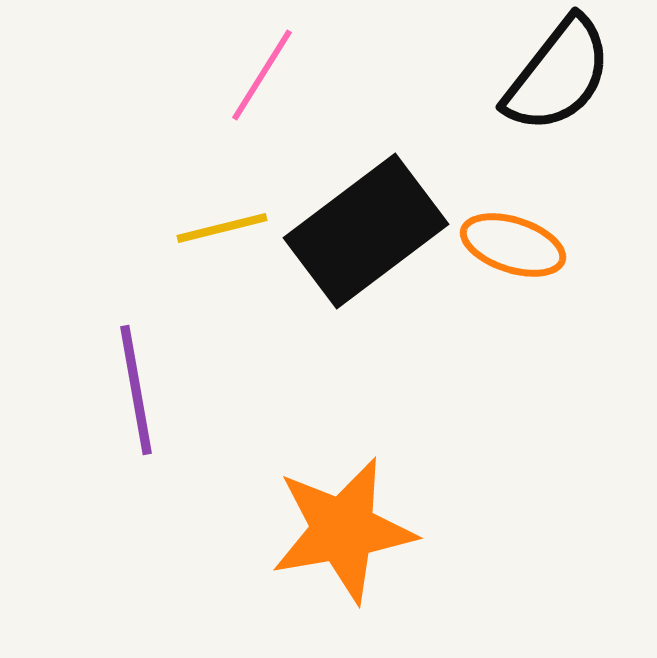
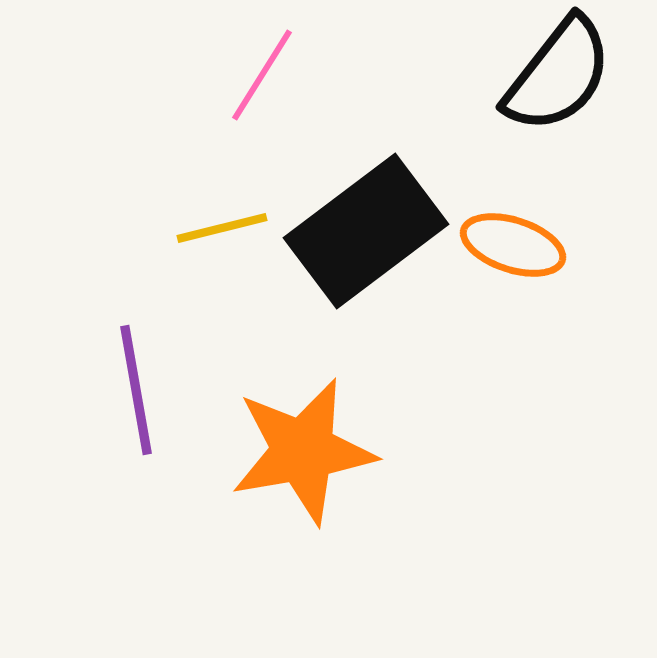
orange star: moved 40 px left, 79 px up
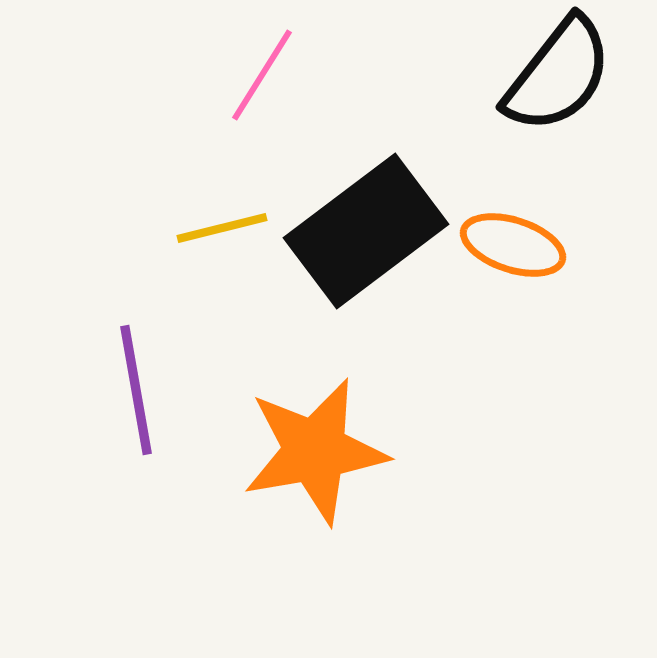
orange star: moved 12 px right
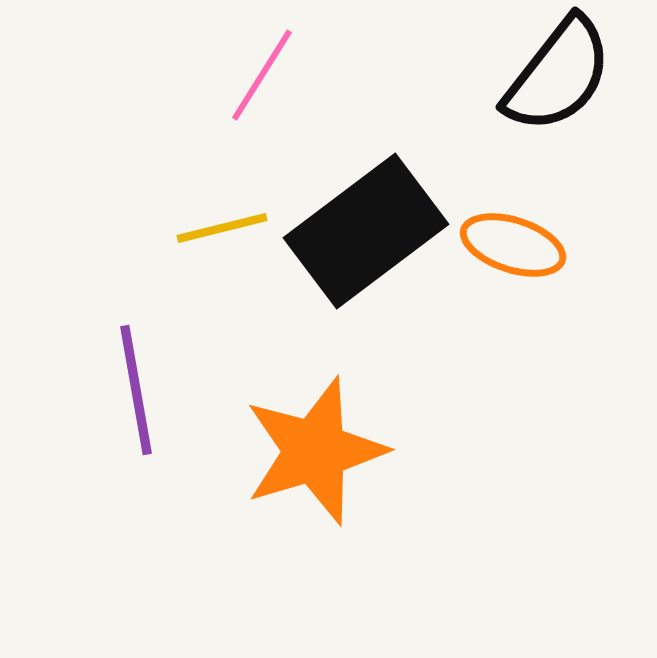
orange star: rotated 7 degrees counterclockwise
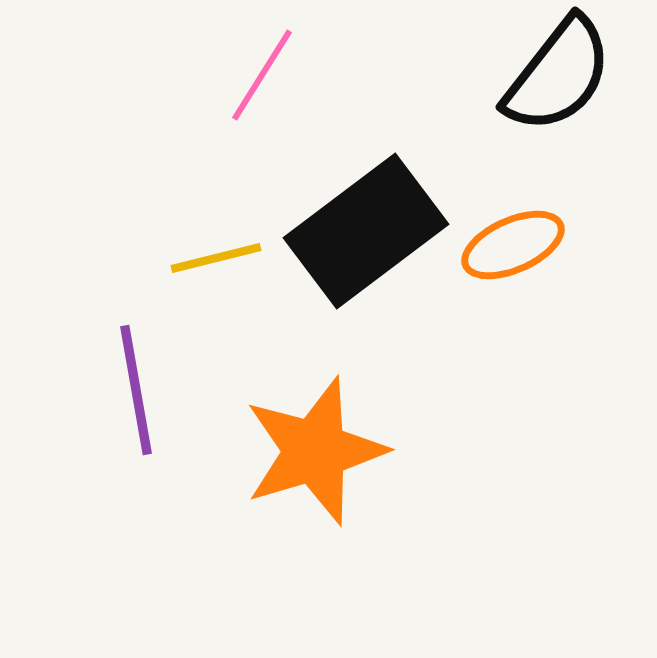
yellow line: moved 6 px left, 30 px down
orange ellipse: rotated 42 degrees counterclockwise
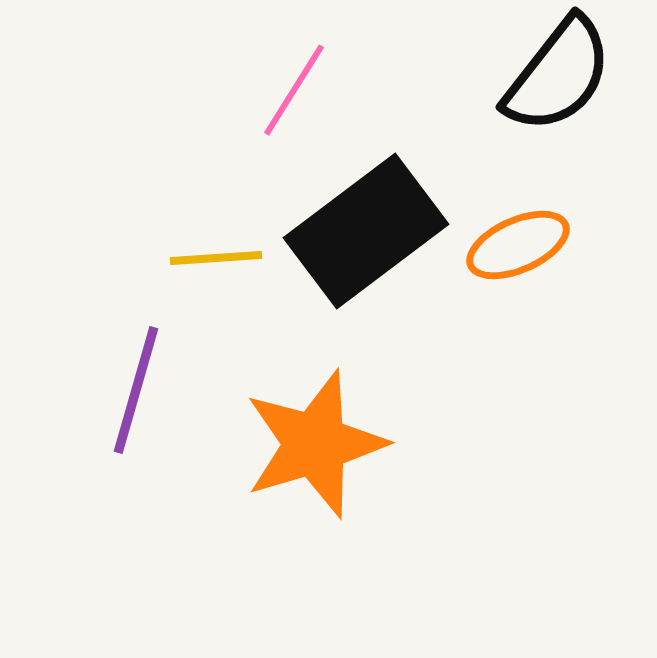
pink line: moved 32 px right, 15 px down
orange ellipse: moved 5 px right
yellow line: rotated 10 degrees clockwise
purple line: rotated 26 degrees clockwise
orange star: moved 7 px up
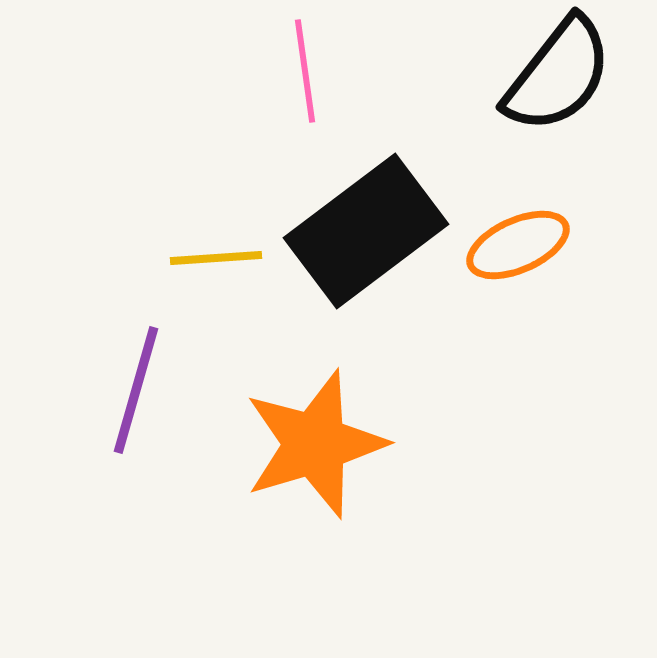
pink line: moved 11 px right, 19 px up; rotated 40 degrees counterclockwise
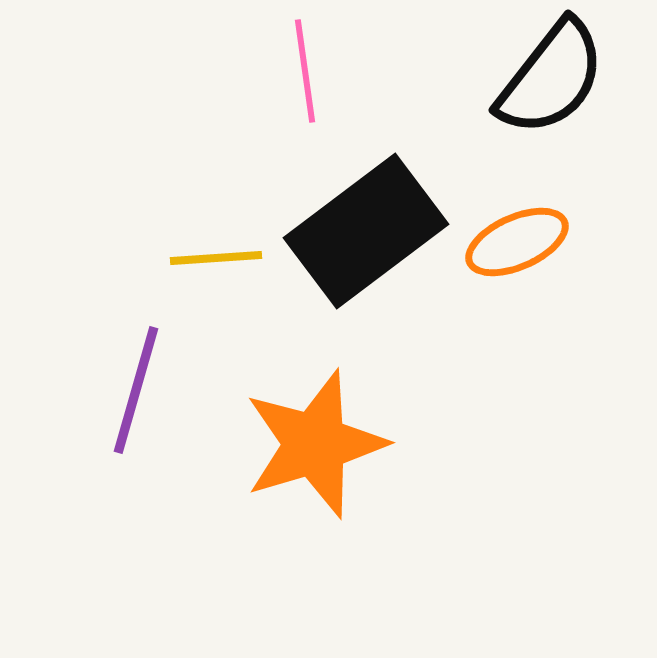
black semicircle: moved 7 px left, 3 px down
orange ellipse: moved 1 px left, 3 px up
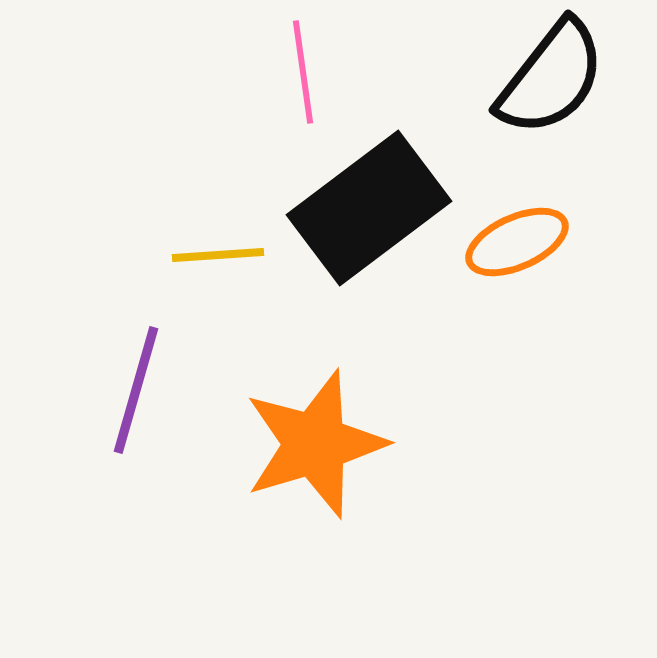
pink line: moved 2 px left, 1 px down
black rectangle: moved 3 px right, 23 px up
yellow line: moved 2 px right, 3 px up
